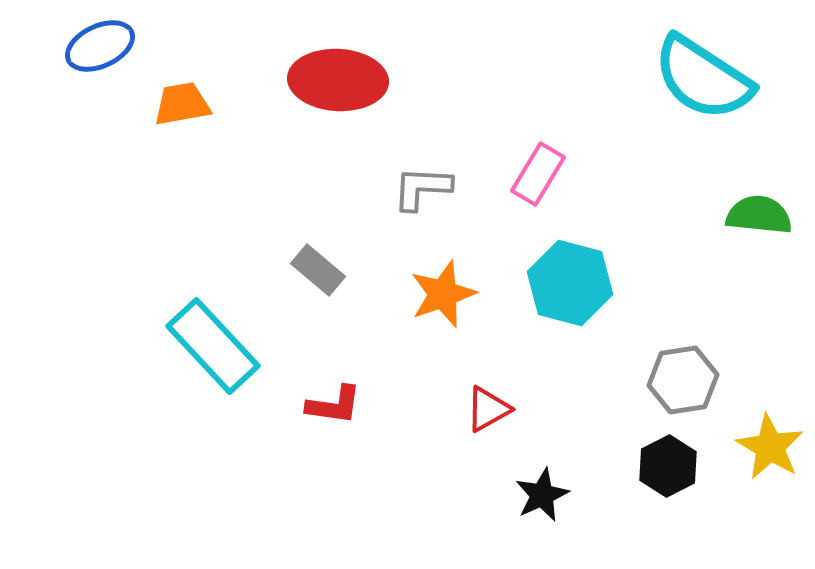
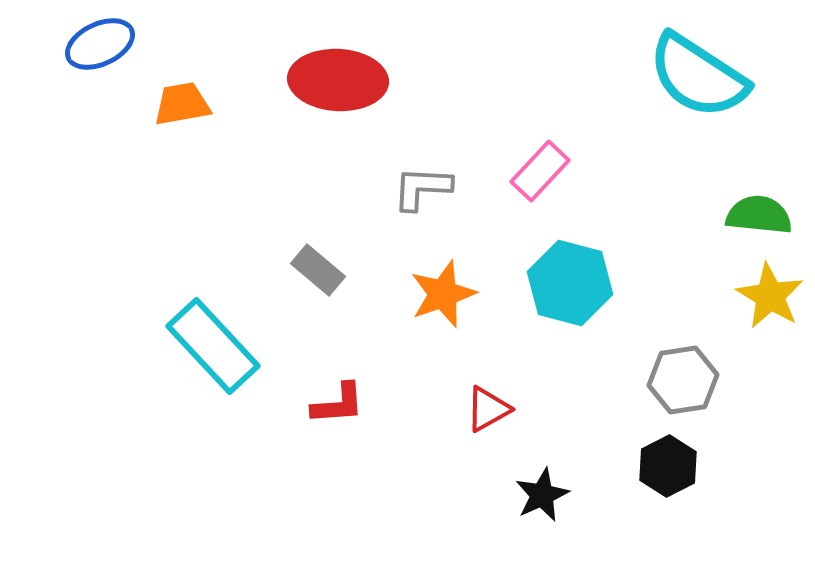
blue ellipse: moved 2 px up
cyan semicircle: moved 5 px left, 2 px up
pink rectangle: moved 2 px right, 3 px up; rotated 12 degrees clockwise
red L-shape: moved 4 px right, 1 px up; rotated 12 degrees counterclockwise
yellow star: moved 151 px up
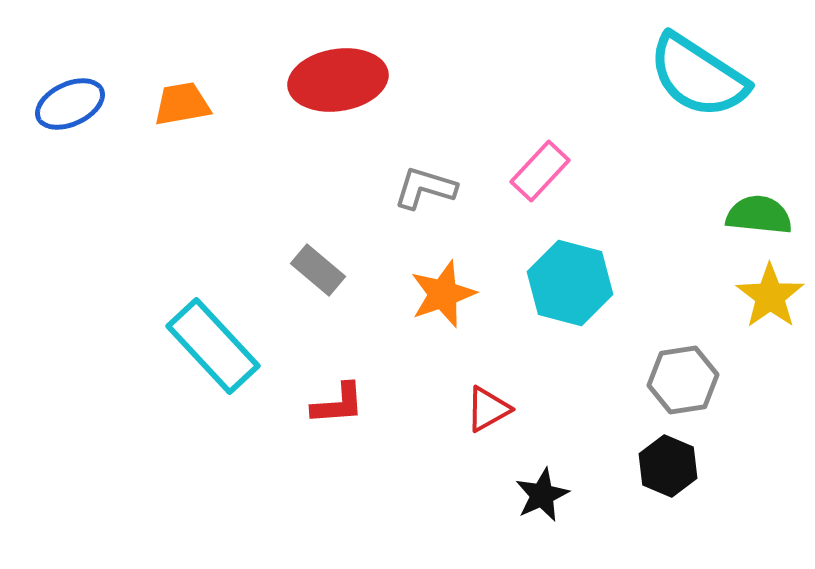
blue ellipse: moved 30 px left, 60 px down
red ellipse: rotated 12 degrees counterclockwise
gray L-shape: moved 3 px right; rotated 14 degrees clockwise
yellow star: rotated 6 degrees clockwise
black hexagon: rotated 10 degrees counterclockwise
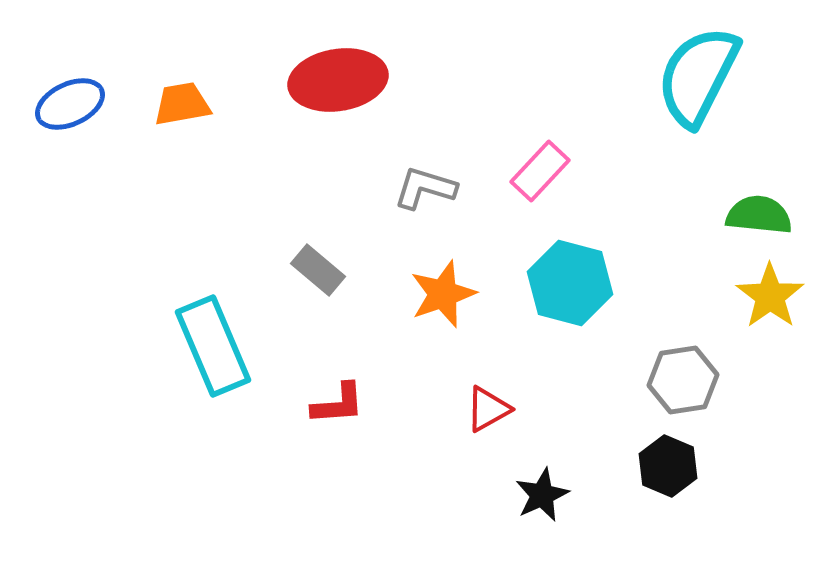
cyan semicircle: rotated 84 degrees clockwise
cyan rectangle: rotated 20 degrees clockwise
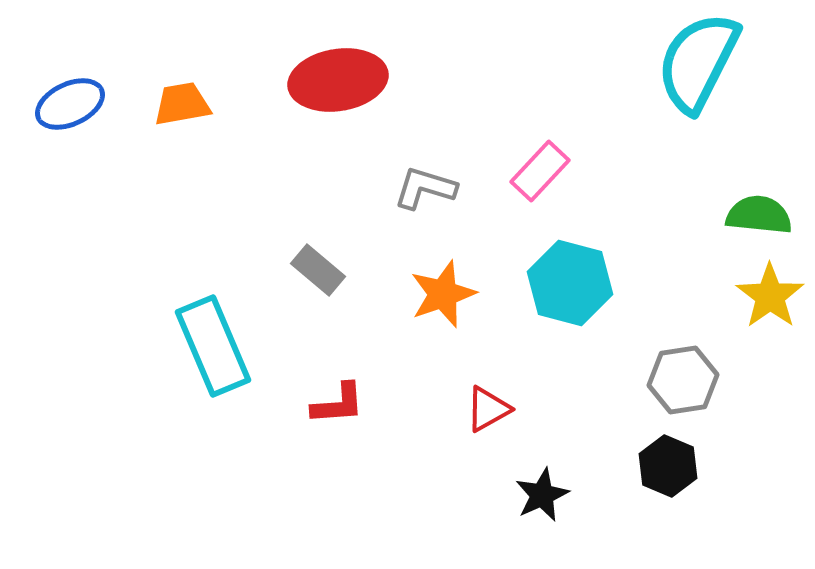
cyan semicircle: moved 14 px up
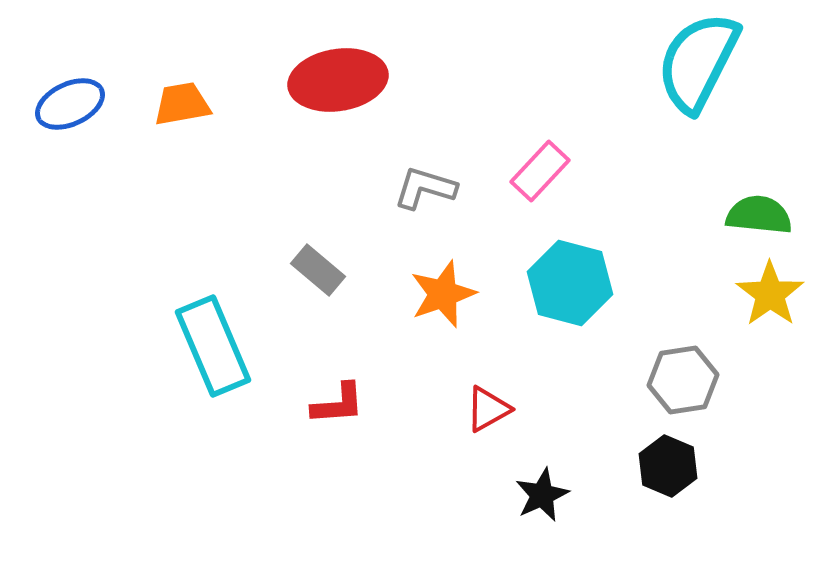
yellow star: moved 2 px up
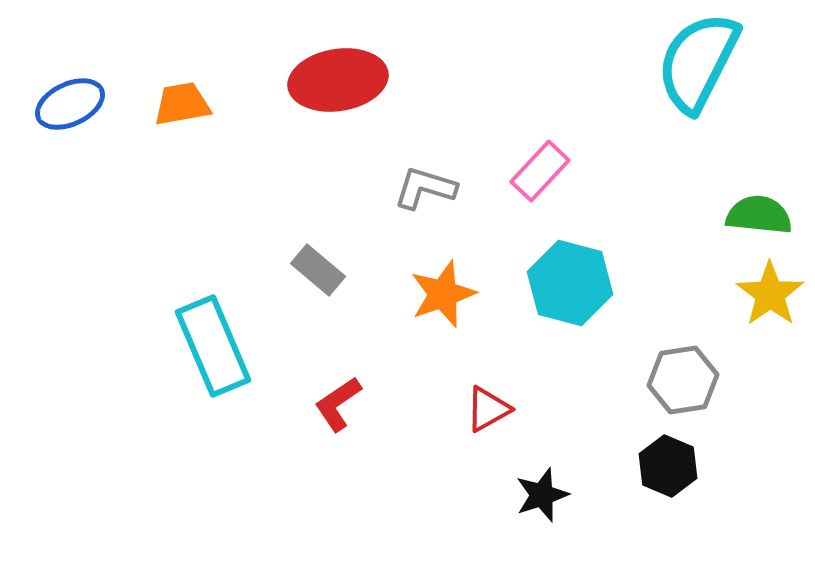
red L-shape: rotated 150 degrees clockwise
black star: rotated 6 degrees clockwise
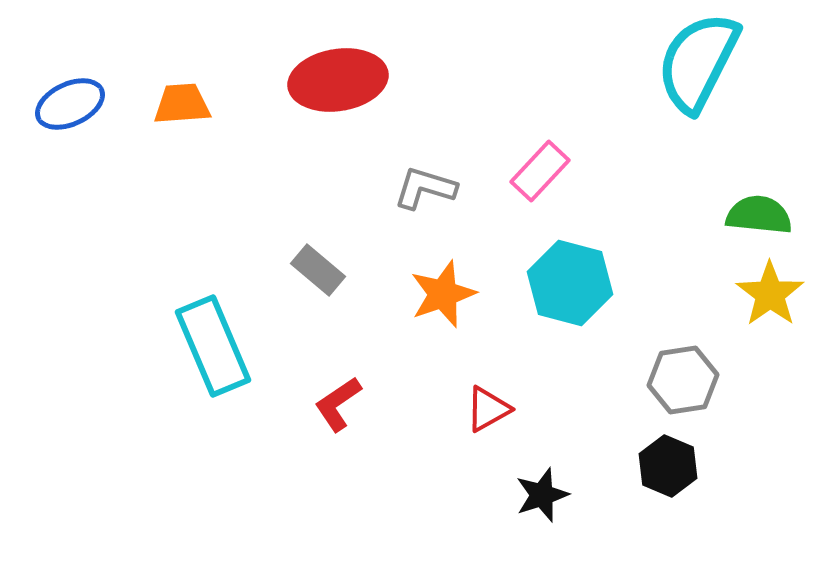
orange trapezoid: rotated 6 degrees clockwise
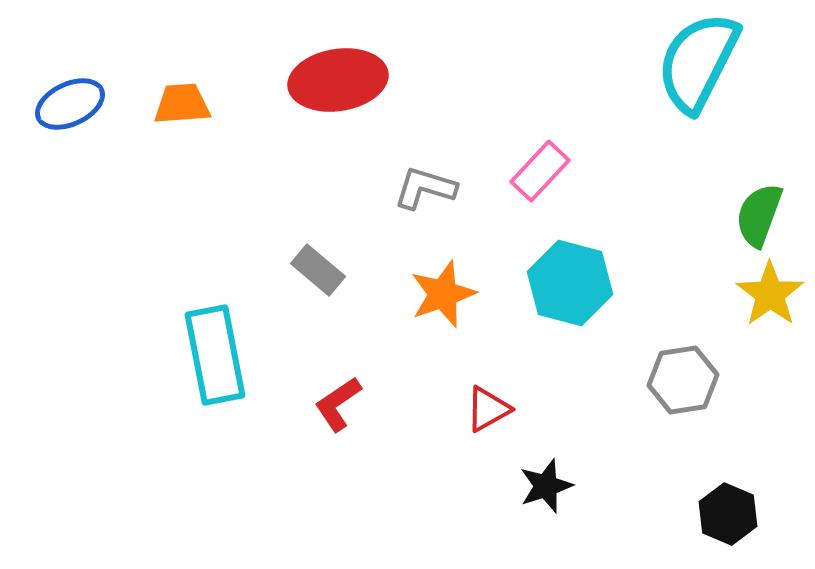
green semicircle: rotated 76 degrees counterclockwise
cyan rectangle: moved 2 px right, 9 px down; rotated 12 degrees clockwise
black hexagon: moved 60 px right, 48 px down
black star: moved 4 px right, 9 px up
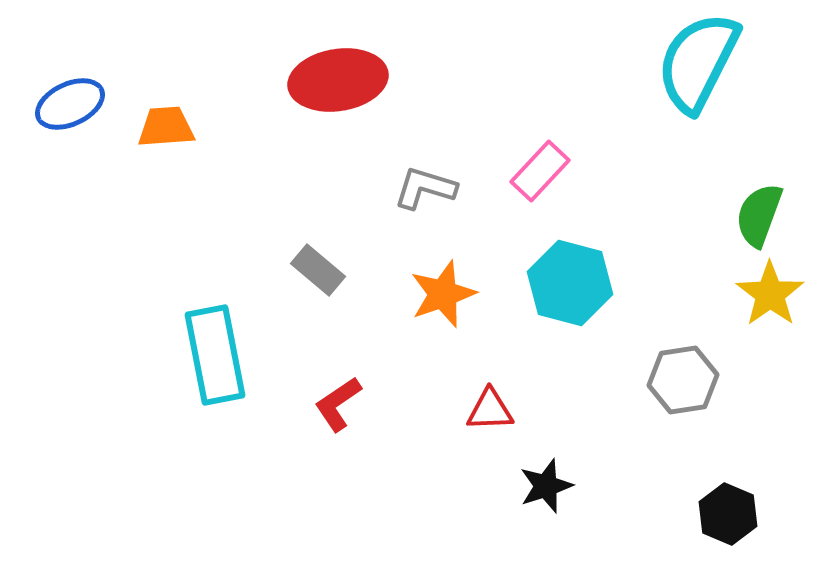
orange trapezoid: moved 16 px left, 23 px down
red triangle: moved 2 px right, 1 px down; rotated 27 degrees clockwise
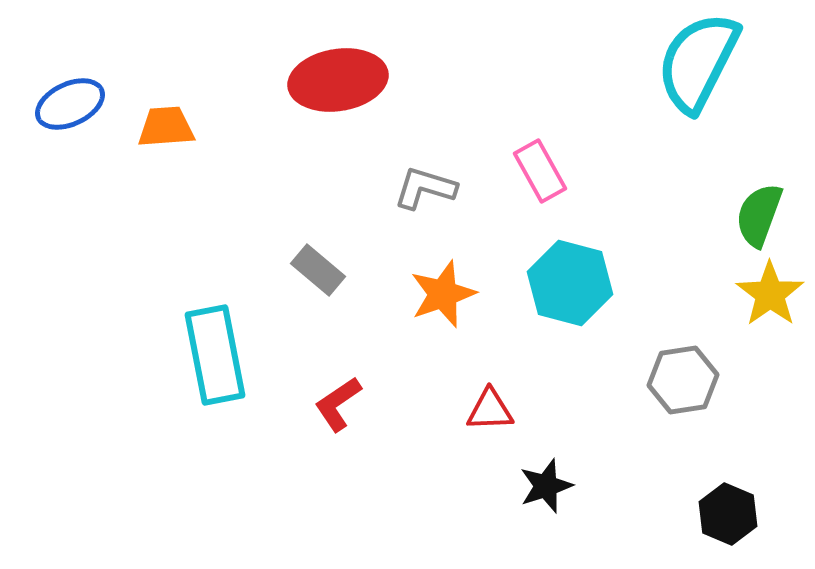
pink rectangle: rotated 72 degrees counterclockwise
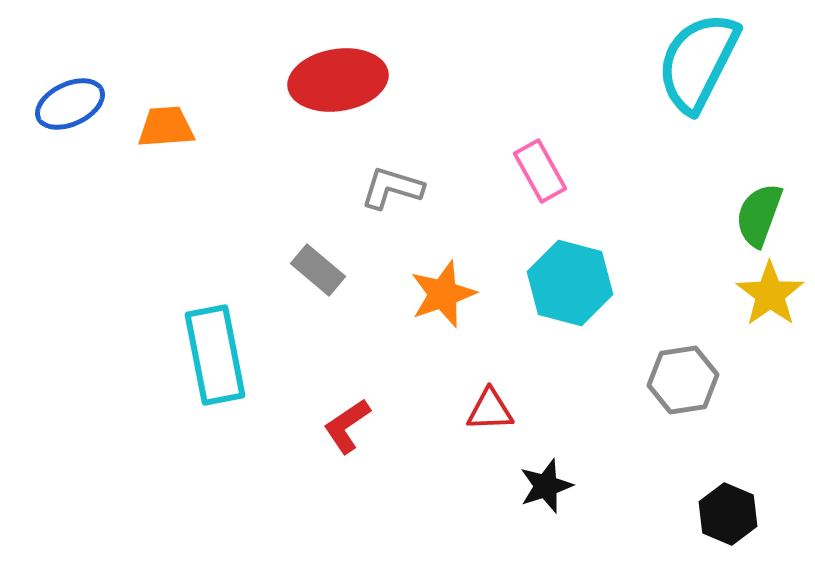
gray L-shape: moved 33 px left
red L-shape: moved 9 px right, 22 px down
